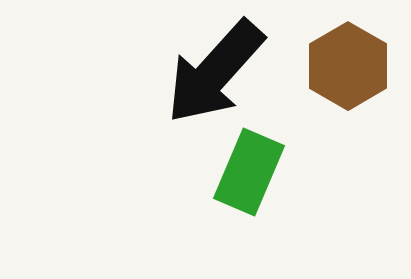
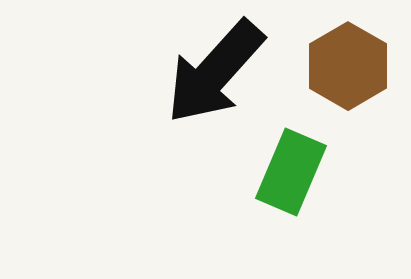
green rectangle: moved 42 px right
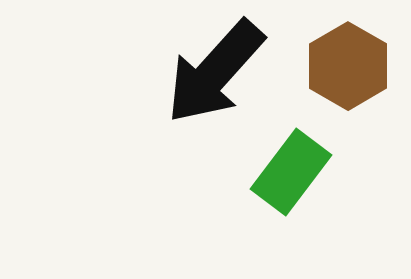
green rectangle: rotated 14 degrees clockwise
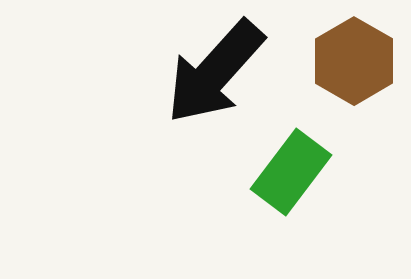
brown hexagon: moved 6 px right, 5 px up
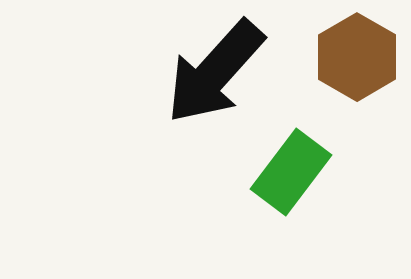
brown hexagon: moved 3 px right, 4 px up
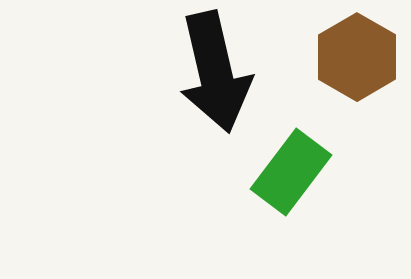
black arrow: rotated 55 degrees counterclockwise
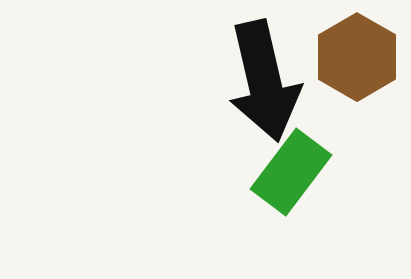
black arrow: moved 49 px right, 9 px down
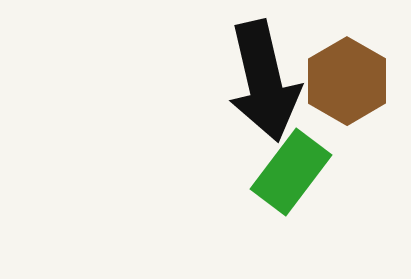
brown hexagon: moved 10 px left, 24 px down
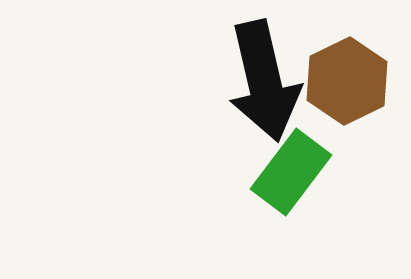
brown hexagon: rotated 4 degrees clockwise
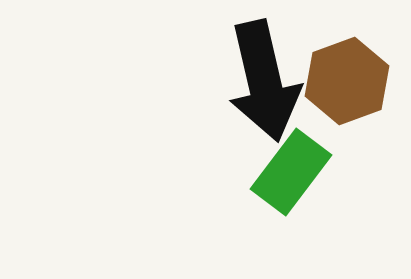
brown hexagon: rotated 6 degrees clockwise
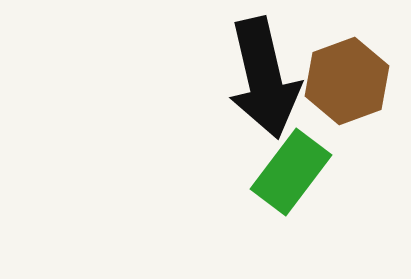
black arrow: moved 3 px up
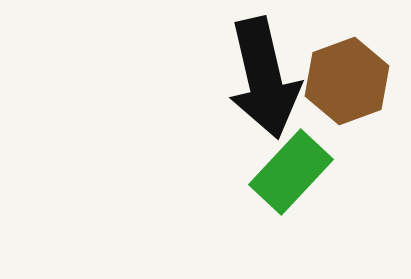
green rectangle: rotated 6 degrees clockwise
